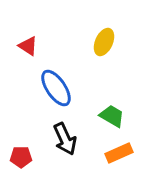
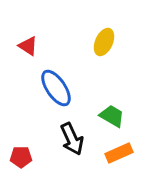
black arrow: moved 7 px right
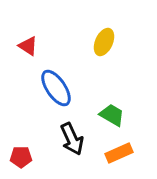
green trapezoid: moved 1 px up
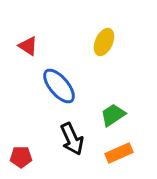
blue ellipse: moved 3 px right, 2 px up; rotated 6 degrees counterclockwise
green trapezoid: moved 1 px right; rotated 64 degrees counterclockwise
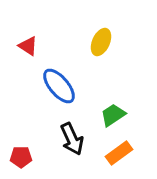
yellow ellipse: moved 3 px left
orange rectangle: rotated 12 degrees counterclockwise
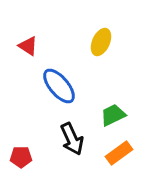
green trapezoid: rotated 8 degrees clockwise
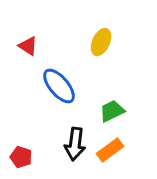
green trapezoid: moved 1 px left, 4 px up
black arrow: moved 3 px right, 5 px down; rotated 32 degrees clockwise
orange rectangle: moved 9 px left, 3 px up
red pentagon: rotated 20 degrees clockwise
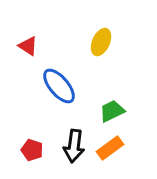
black arrow: moved 1 px left, 2 px down
orange rectangle: moved 2 px up
red pentagon: moved 11 px right, 7 px up
